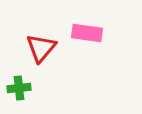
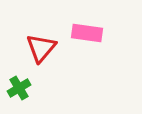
green cross: rotated 25 degrees counterclockwise
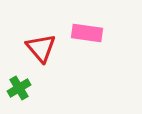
red triangle: rotated 20 degrees counterclockwise
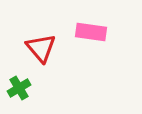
pink rectangle: moved 4 px right, 1 px up
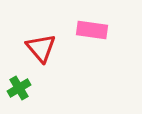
pink rectangle: moved 1 px right, 2 px up
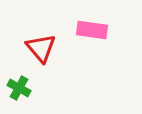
green cross: rotated 30 degrees counterclockwise
